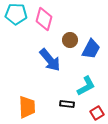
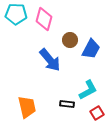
cyan L-shape: moved 2 px right, 4 px down
orange trapezoid: rotated 10 degrees counterclockwise
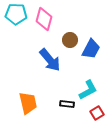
orange trapezoid: moved 1 px right, 4 px up
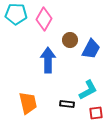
pink diamond: rotated 15 degrees clockwise
blue arrow: moved 2 px left; rotated 140 degrees counterclockwise
red square: moved 1 px left; rotated 24 degrees clockwise
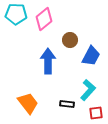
pink diamond: rotated 20 degrees clockwise
blue trapezoid: moved 7 px down
blue arrow: moved 1 px down
cyan L-shape: rotated 20 degrees counterclockwise
orange trapezoid: rotated 25 degrees counterclockwise
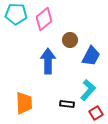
orange trapezoid: moved 4 px left; rotated 35 degrees clockwise
red square: rotated 24 degrees counterclockwise
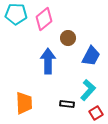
brown circle: moved 2 px left, 2 px up
